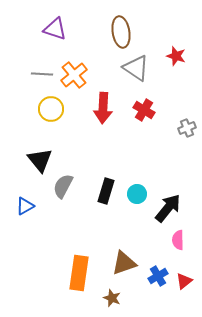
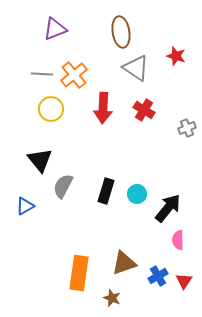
purple triangle: rotated 40 degrees counterclockwise
red triangle: rotated 18 degrees counterclockwise
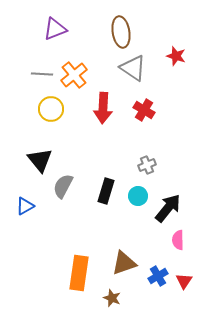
gray triangle: moved 3 px left
gray cross: moved 40 px left, 37 px down
cyan circle: moved 1 px right, 2 px down
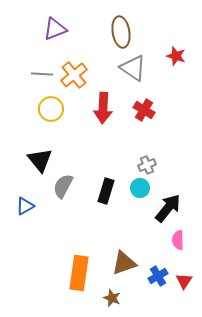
cyan circle: moved 2 px right, 8 px up
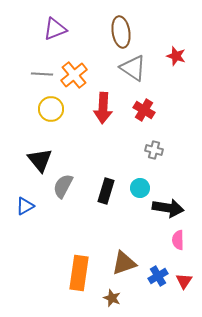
gray cross: moved 7 px right, 15 px up; rotated 36 degrees clockwise
black arrow: rotated 60 degrees clockwise
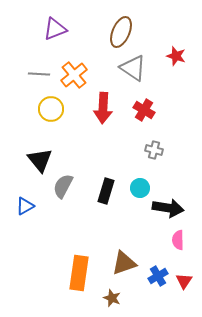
brown ellipse: rotated 32 degrees clockwise
gray line: moved 3 px left
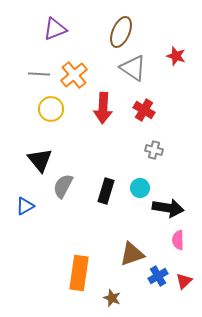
brown triangle: moved 8 px right, 9 px up
red triangle: rotated 12 degrees clockwise
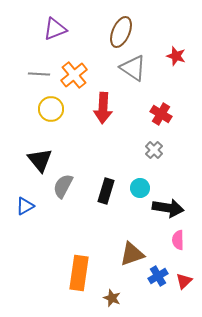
red cross: moved 17 px right, 4 px down
gray cross: rotated 30 degrees clockwise
